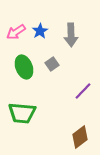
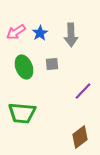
blue star: moved 2 px down
gray square: rotated 32 degrees clockwise
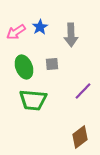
blue star: moved 6 px up
green trapezoid: moved 11 px right, 13 px up
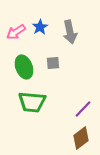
gray arrow: moved 1 px left, 3 px up; rotated 10 degrees counterclockwise
gray square: moved 1 px right, 1 px up
purple line: moved 18 px down
green trapezoid: moved 1 px left, 2 px down
brown diamond: moved 1 px right, 1 px down
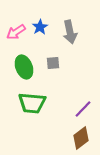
green trapezoid: moved 1 px down
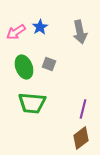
gray arrow: moved 10 px right
gray square: moved 4 px left, 1 px down; rotated 24 degrees clockwise
purple line: rotated 30 degrees counterclockwise
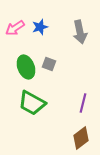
blue star: rotated 14 degrees clockwise
pink arrow: moved 1 px left, 4 px up
green ellipse: moved 2 px right
green trapezoid: rotated 24 degrees clockwise
purple line: moved 6 px up
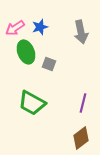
gray arrow: moved 1 px right
green ellipse: moved 15 px up
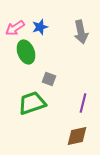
gray square: moved 15 px down
green trapezoid: rotated 132 degrees clockwise
brown diamond: moved 4 px left, 2 px up; rotated 25 degrees clockwise
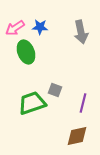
blue star: rotated 21 degrees clockwise
gray square: moved 6 px right, 11 px down
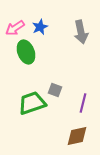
blue star: rotated 28 degrees counterclockwise
